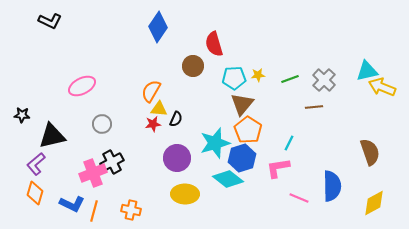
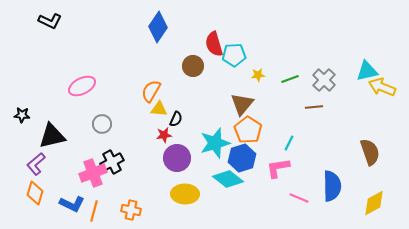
cyan pentagon: moved 23 px up
red star: moved 11 px right, 11 px down
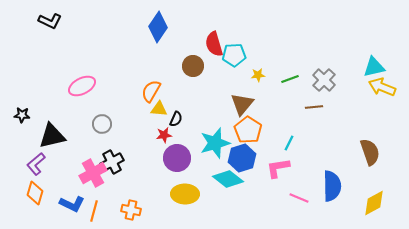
cyan triangle: moved 7 px right, 4 px up
pink cross: rotated 8 degrees counterclockwise
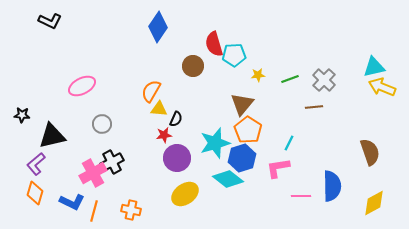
yellow ellipse: rotated 36 degrees counterclockwise
pink line: moved 2 px right, 2 px up; rotated 24 degrees counterclockwise
blue L-shape: moved 2 px up
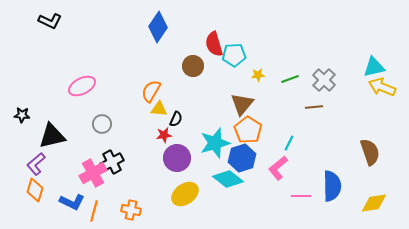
pink L-shape: rotated 30 degrees counterclockwise
orange diamond: moved 3 px up
yellow diamond: rotated 20 degrees clockwise
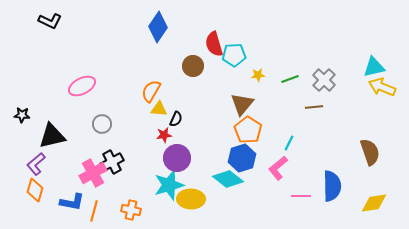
cyan star: moved 46 px left, 42 px down
yellow ellipse: moved 6 px right, 5 px down; rotated 36 degrees clockwise
blue L-shape: rotated 15 degrees counterclockwise
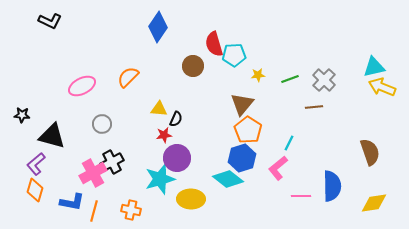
orange semicircle: moved 23 px left, 14 px up; rotated 15 degrees clockwise
black triangle: rotated 28 degrees clockwise
cyan star: moved 9 px left, 6 px up
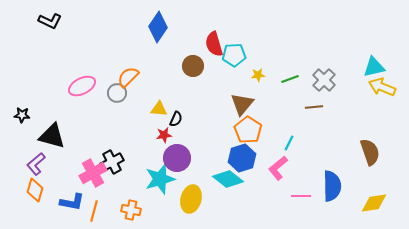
gray circle: moved 15 px right, 31 px up
yellow ellipse: rotated 76 degrees counterclockwise
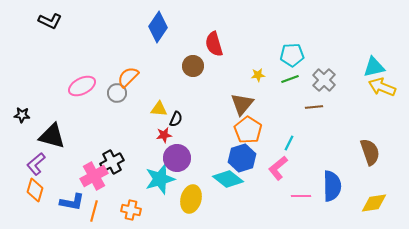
cyan pentagon: moved 58 px right
pink cross: moved 1 px right, 3 px down
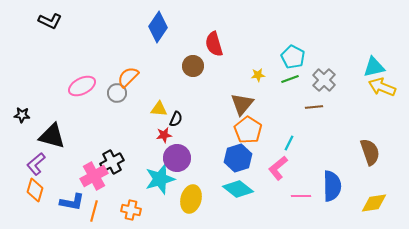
cyan pentagon: moved 1 px right, 2 px down; rotated 30 degrees clockwise
blue hexagon: moved 4 px left
cyan diamond: moved 10 px right, 10 px down
